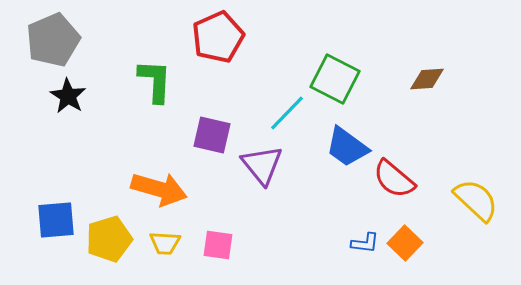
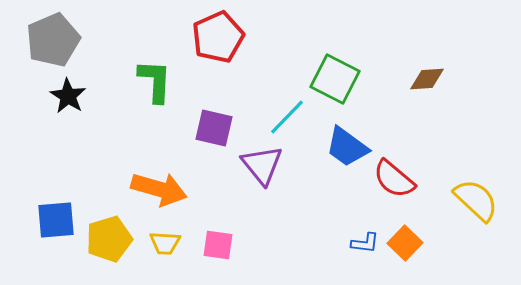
cyan line: moved 4 px down
purple square: moved 2 px right, 7 px up
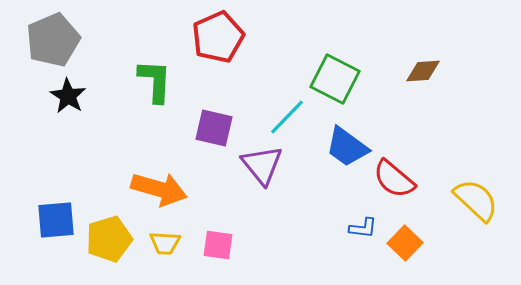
brown diamond: moved 4 px left, 8 px up
blue L-shape: moved 2 px left, 15 px up
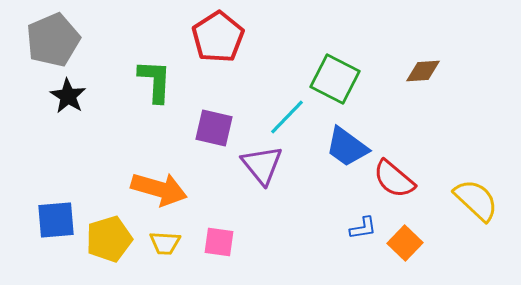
red pentagon: rotated 9 degrees counterclockwise
blue L-shape: rotated 16 degrees counterclockwise
pink square: moved 1 px right, 3 px up
